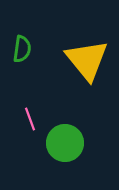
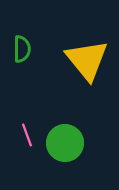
green semicircle: rotated 8 degrees counterclockwise
pink line: moved 3 px left, 16 px down
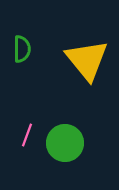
pink line: rotated 40 degrees clockwise
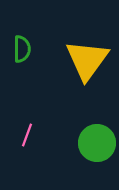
yellow triangle: rotated 15 degrees clockwise
green circle: moved 32 px right
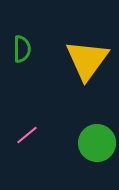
pink line: rotated 30 degrees clockwise
